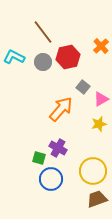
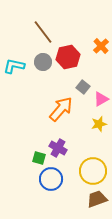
cyan L-shape: moved 9 px down; rotated 15 degrees counterclockwise
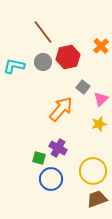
pink triangle: rotated 14 degrees counterclockwise
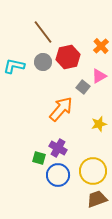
pink triangle: moved 2 px left, 23 px up; rotated 14 degrees clockwise
blue circle: moved 7 px right, 4 px up
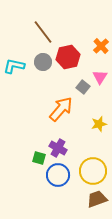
pink triangle: moved 1 px right, 1 px down; rotated 28 degrees counterclockwise
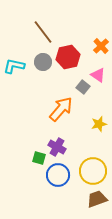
pink triangle: moved 2 px left, 2 px up; rotated 28 degrees counterclockwise
purple cross: moved 1 px left, 1 px up
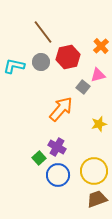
gray circle: moved 2 px left
pink triangle: rotated 49 degrees counterclockwise
green square: rotated 32 degrees clockwise
yellow circle: moved 1 px right
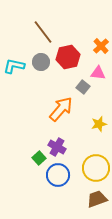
pink triangle: moved 2 px up; rotated 21 degrees clockwise
yellow circle: moved 2 px right, 3 px up
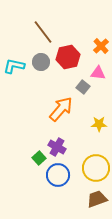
yellow star: rotated 14 degrees clockwise
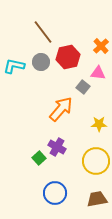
yellow circle: moved 7 px up
blue circle: moved 3 px left, 18 px down
brown trapezoid: rotated 10 degrees clockwise
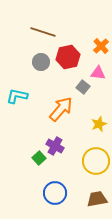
brown line: rotated 35 degrees counterclockwise
cyan L-shape: moved 3 px right, 30 px down
yellow star: rotated 21 degrees counterclockwise
purple cross: moved 2 px left, 1 px up
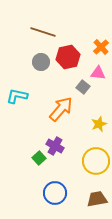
orange cross: moved 1 px down
